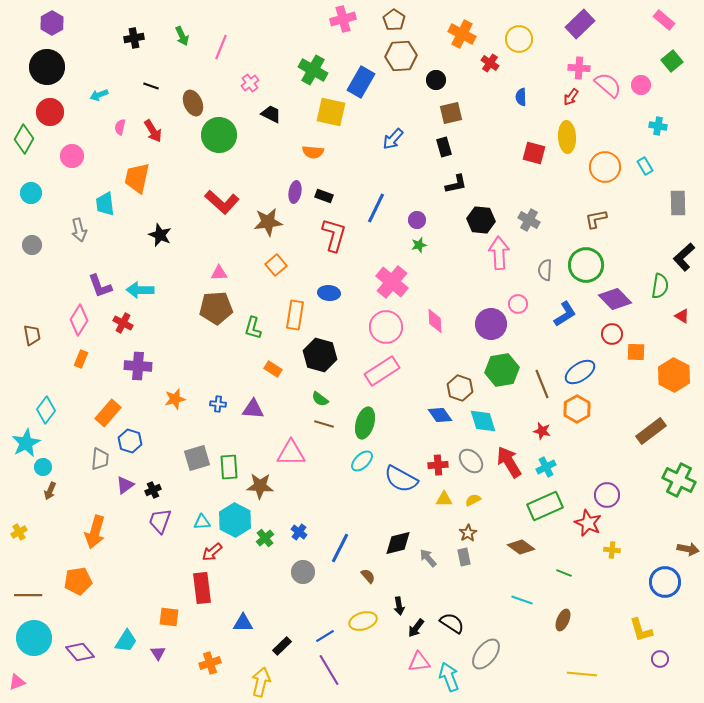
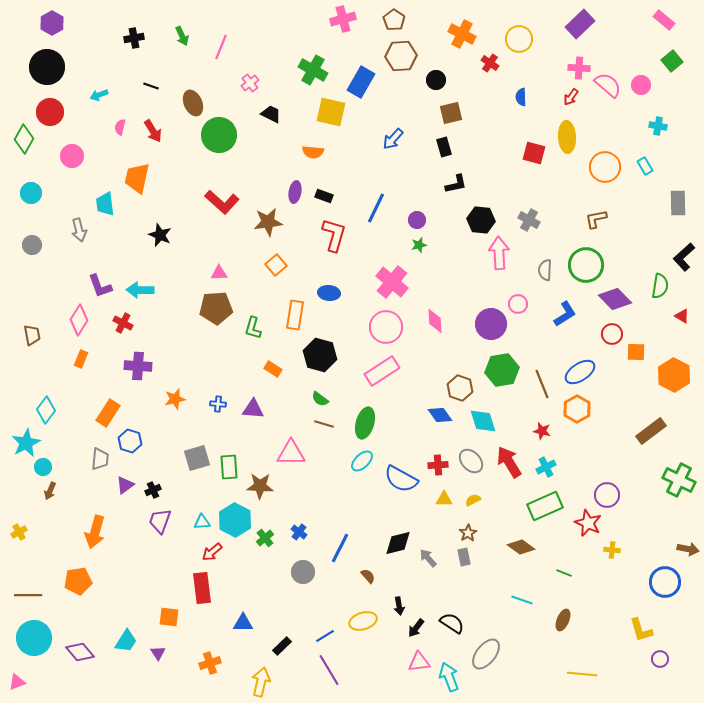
orange rectangle at (108, 413): rotated 8 degrees counterclockwise
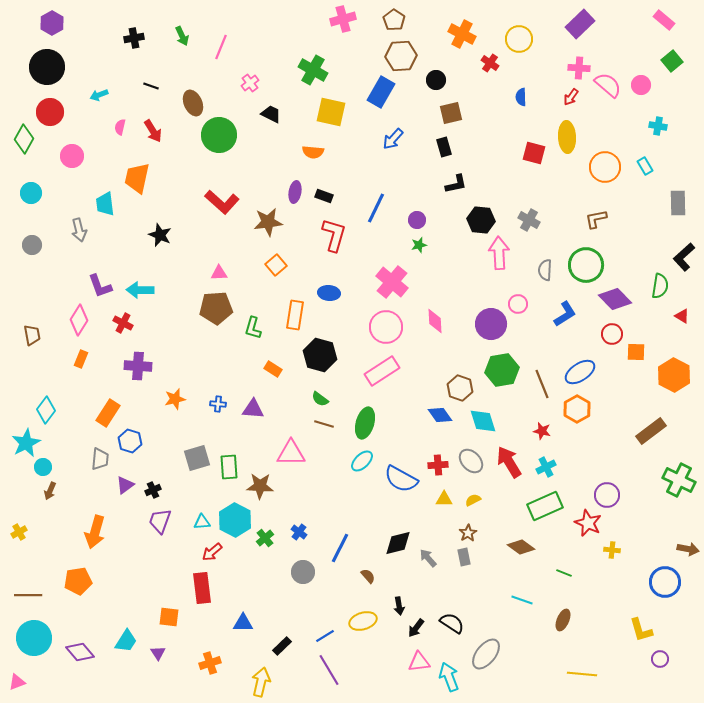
blue rectangle at (361, 82): moved 20 px right, 10 px down
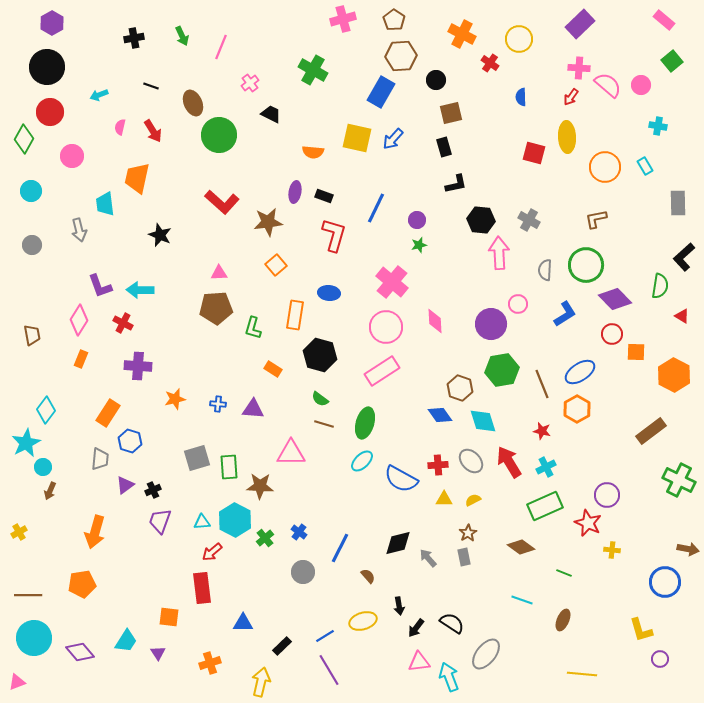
yellow square at (331, 112): moved 26 px right, 26 px down
cyan circle at (31, 193): moved 2 px up
orange pentagon at (78, 581): moved 4 px right, 3 px down
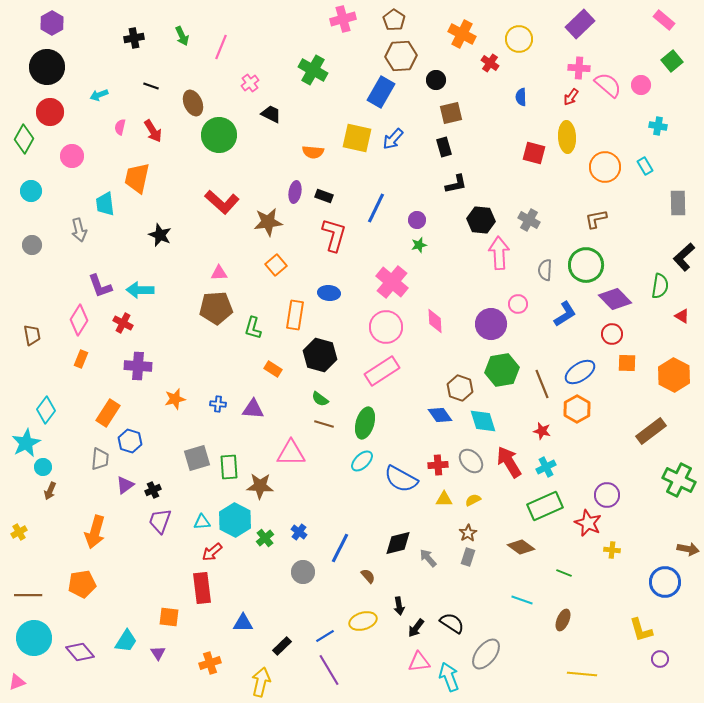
orange square at (636, 352): moved 9 px left, 11 px down
gray rectangle at (464, 557): moved 4 px right; rotated 30 degrees clockwise
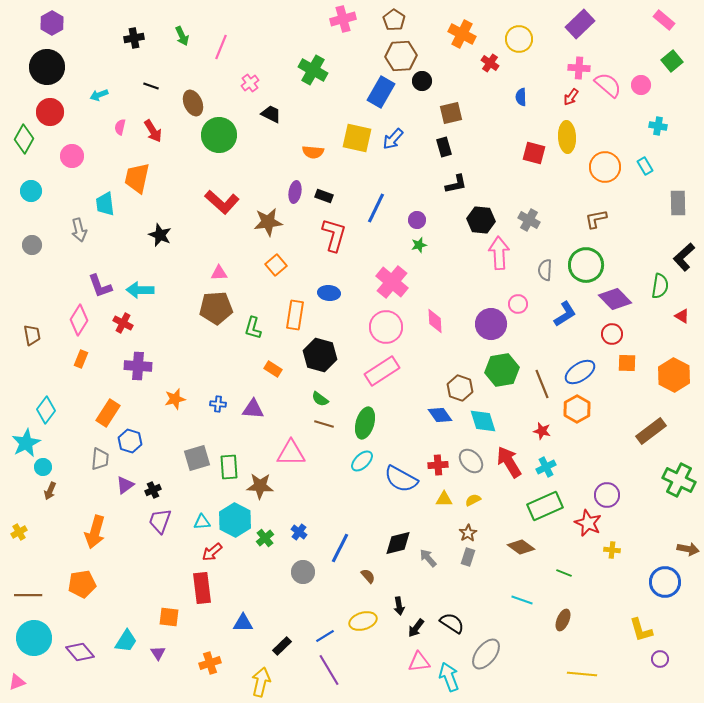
black circle at (436, 80): moved 14 px left, 1 px down
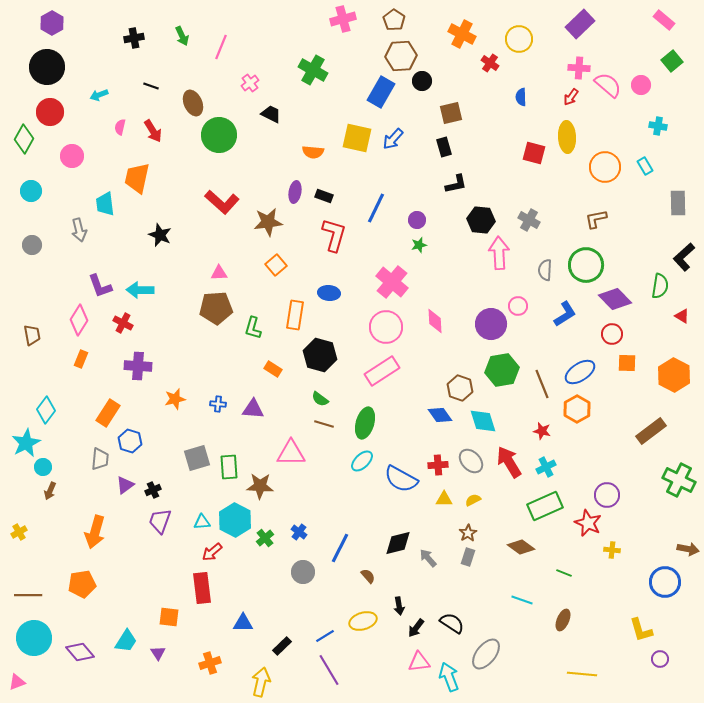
pink circle at (518, 304): moved 2 px down
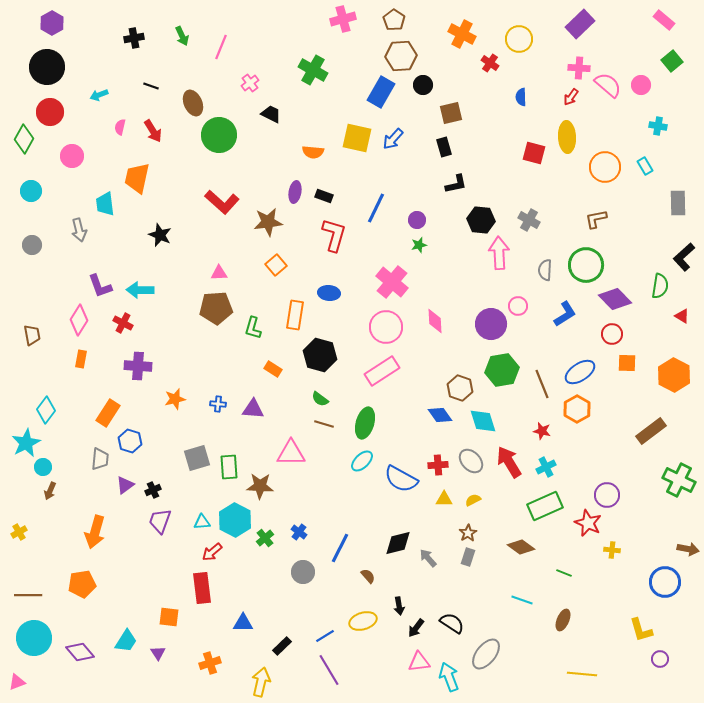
black circle at (422, 81): moved 1 px right, 4 px down
orange rectangle at (81, 359): rotated 12 degrees counterclockwise
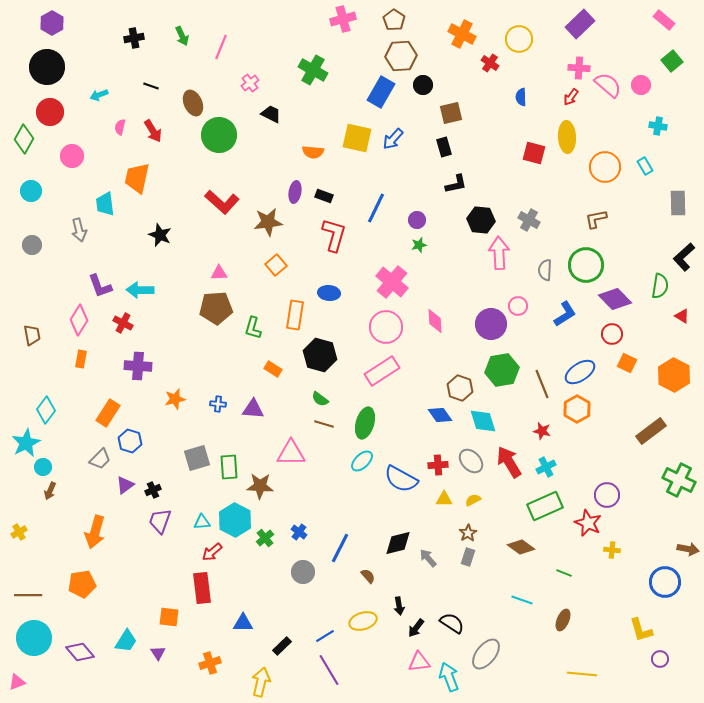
orange square at (627, 363): rotated 24 degrees clockwise
gray trapezoid at (100, 459): rotated 40 degrees clockwise
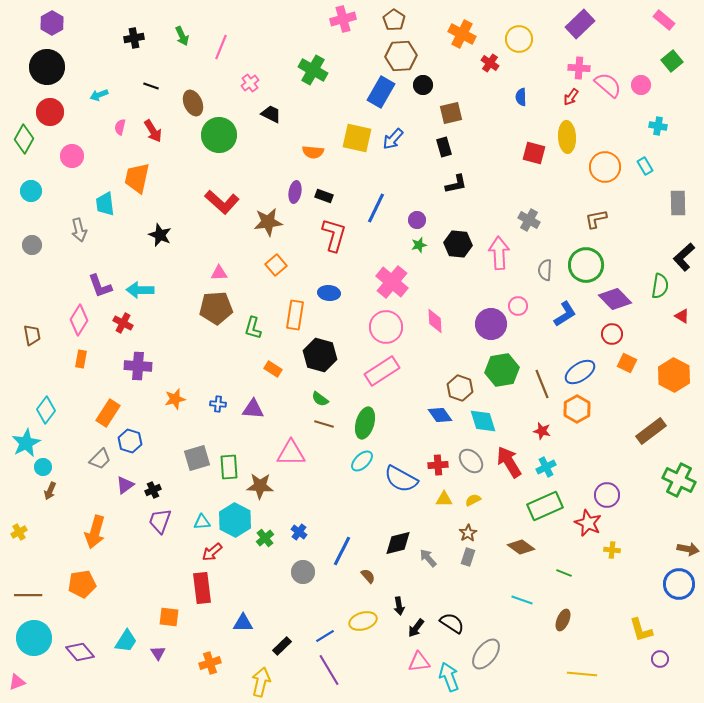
black hexagon at (481, 220): moved 23 px left, 24 px down
blue line at (340, 548): moved 2 px right, 3 px down
blue circle at (665, 582): moved 14 px right, 2 px down
